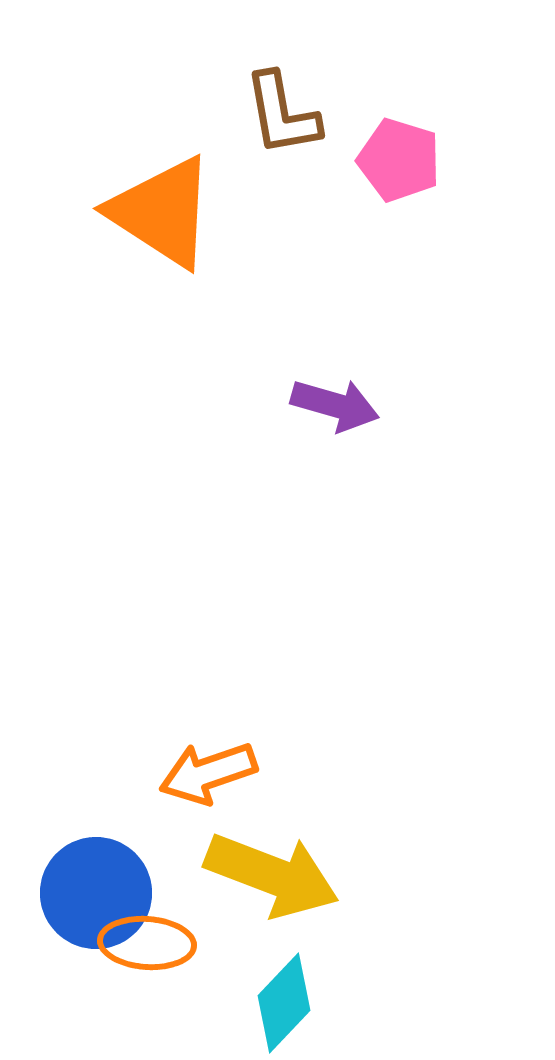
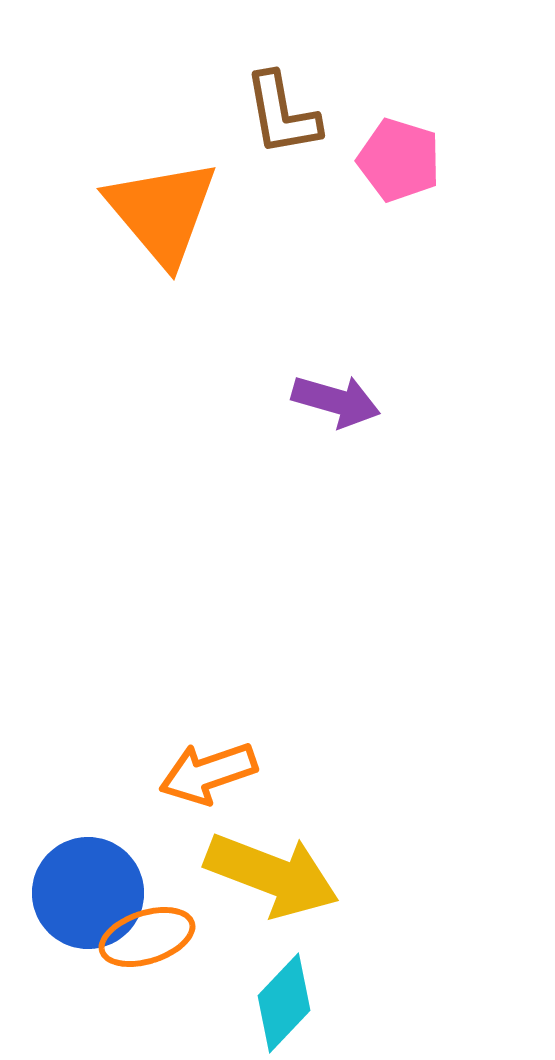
orange triangle: rotated 17 degrees clockwise
purple arrow: moved 1 px right, 4 px up
blue circle: moved 8 px left
orange ellipse: moved 6 px up; rotated 22 degrees counterclockwise
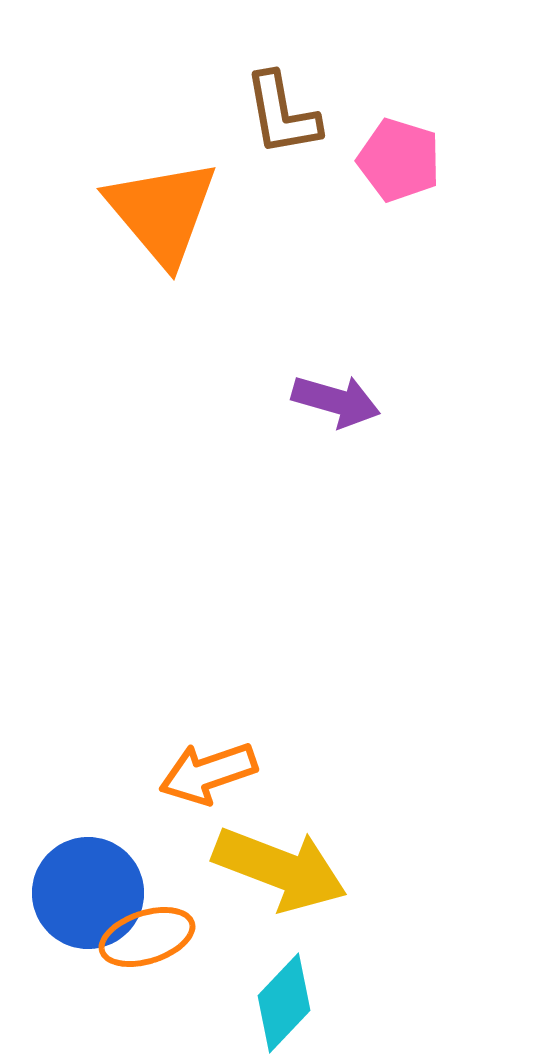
yellow arrow: moved 8 px right, 6 px up
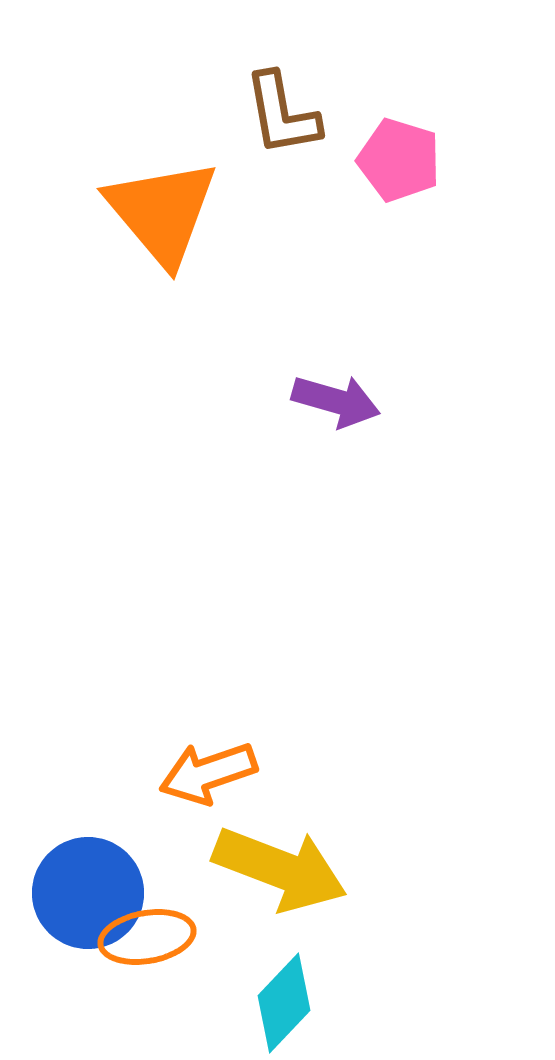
orange ellipse: rotated 8 degrees clockwise
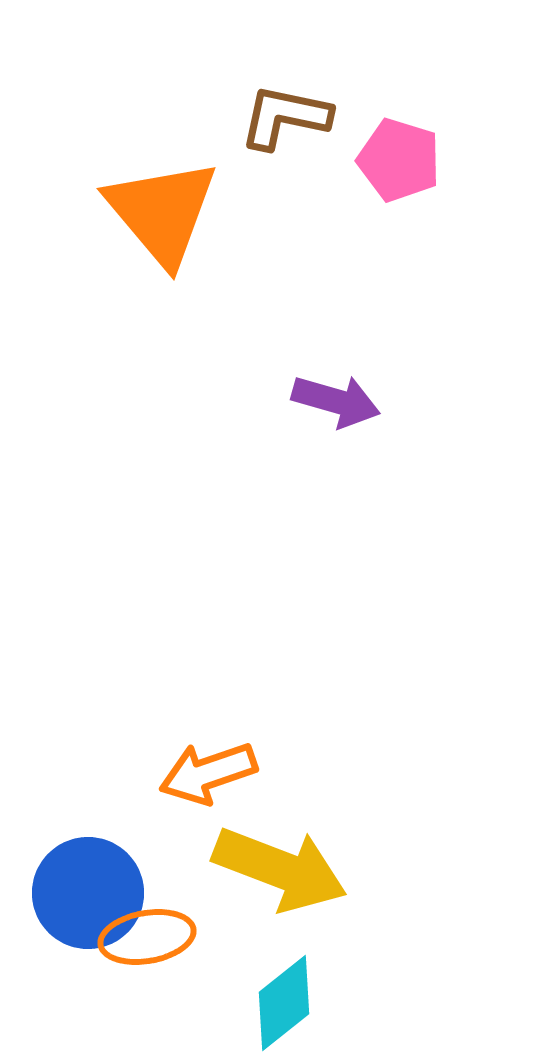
brown L-shape: moved 3 px right, 3 px down; rotated 112 degrees clockwise
cyan diamond: rotated 8 degrees clockwise
